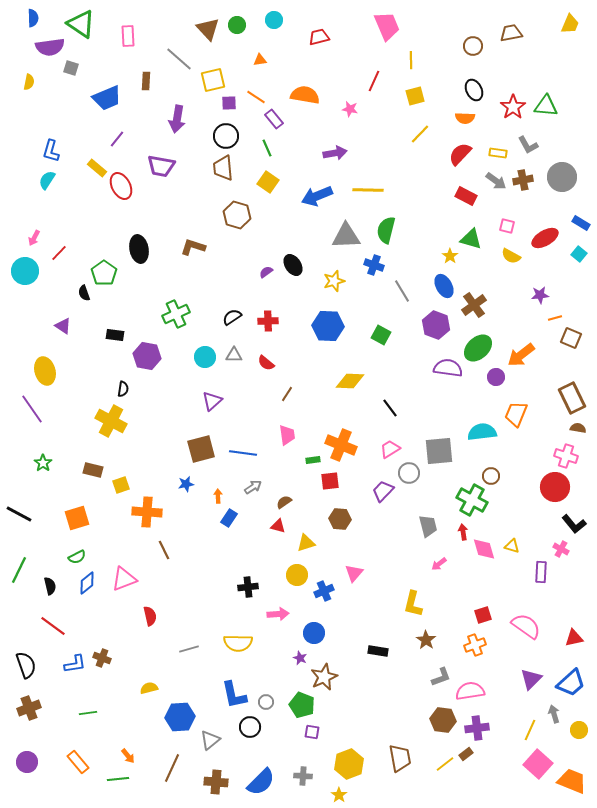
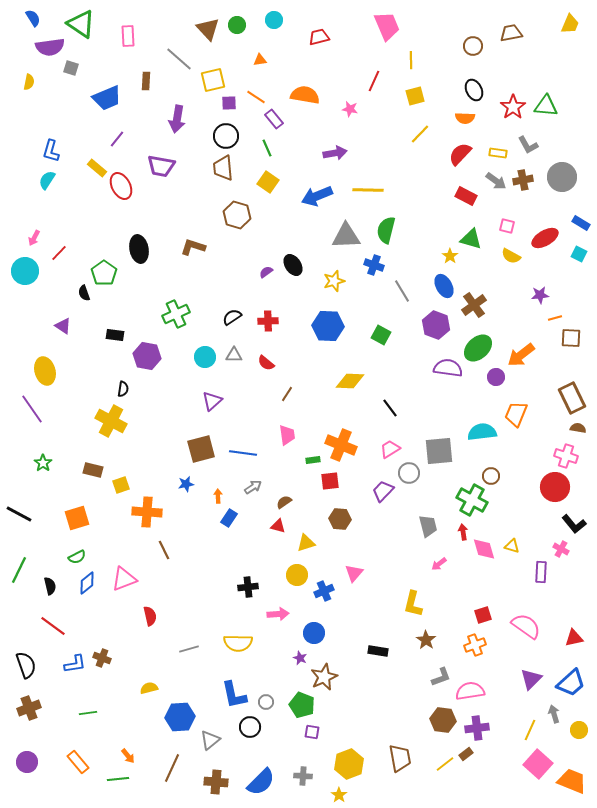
blue semicircle at (33, 18): rotated 30 degrees counterclockwise
cyan square at (579, 254): rotated 14 degrees counterclockwise
brown square at (571, 338): rotated 20 degrees counterclockwise
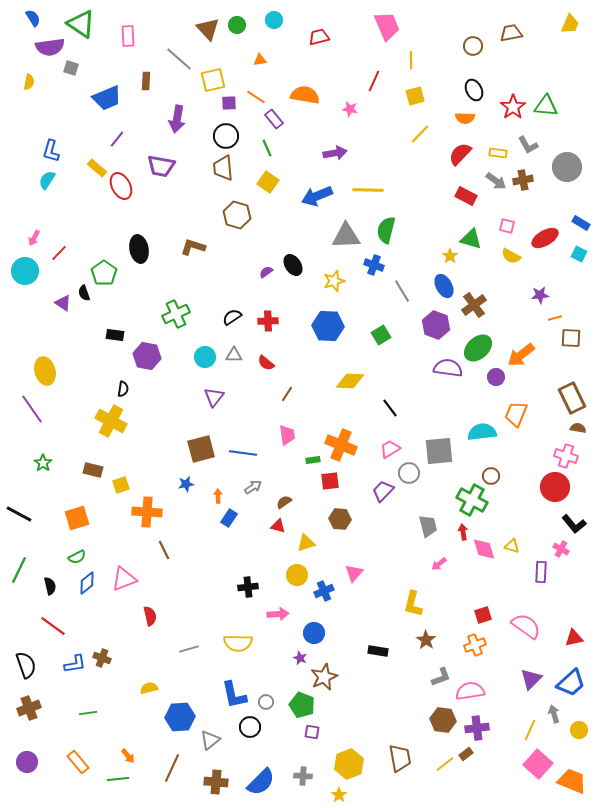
gray circle at (562, 177): moved 5 px right, 10 px up
purple triangle at (63, 326): moved 23 px up
green square at (381, 335): rotated 30 degrees clockwise
purple triangle at (212, 401): moved 2 px right, 4 px up; rotated 10 degrees counterclockwise
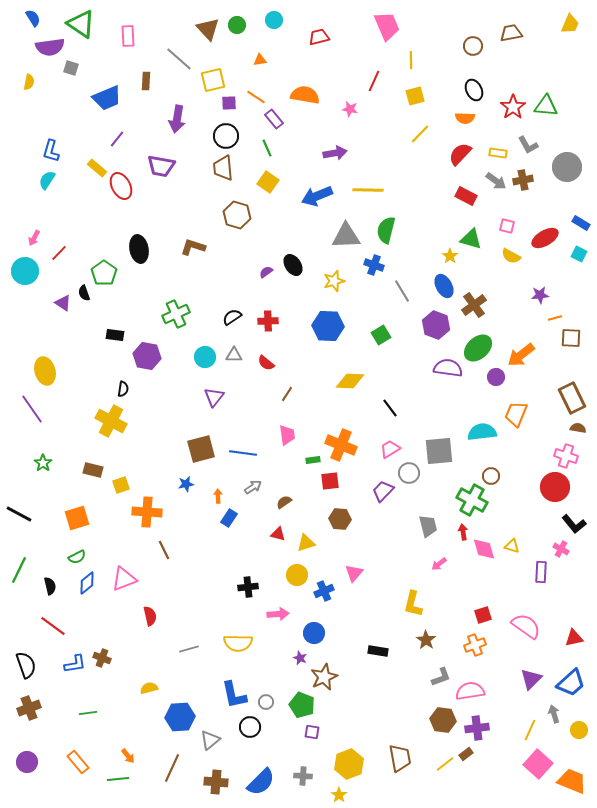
red triangle at (278, 526): moved 8 px down
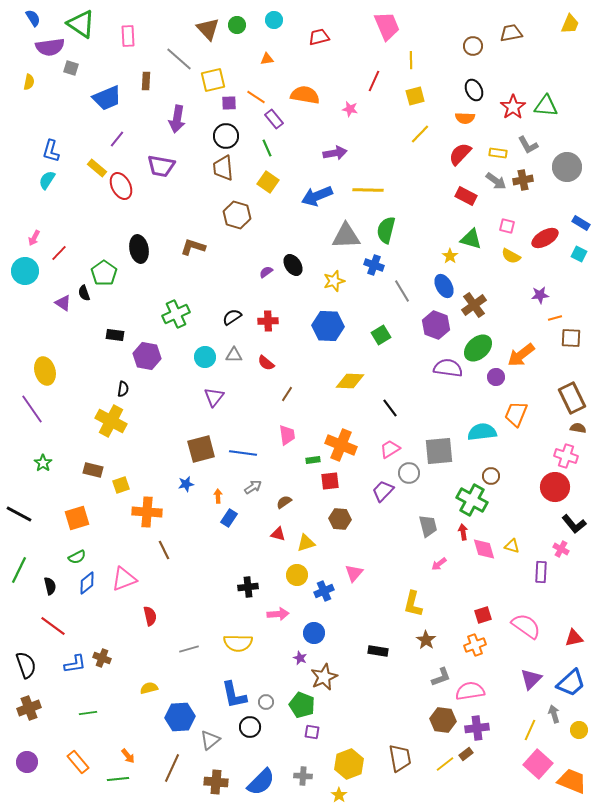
orange triangle at (260, 60): moved 7 px right, 1 px up
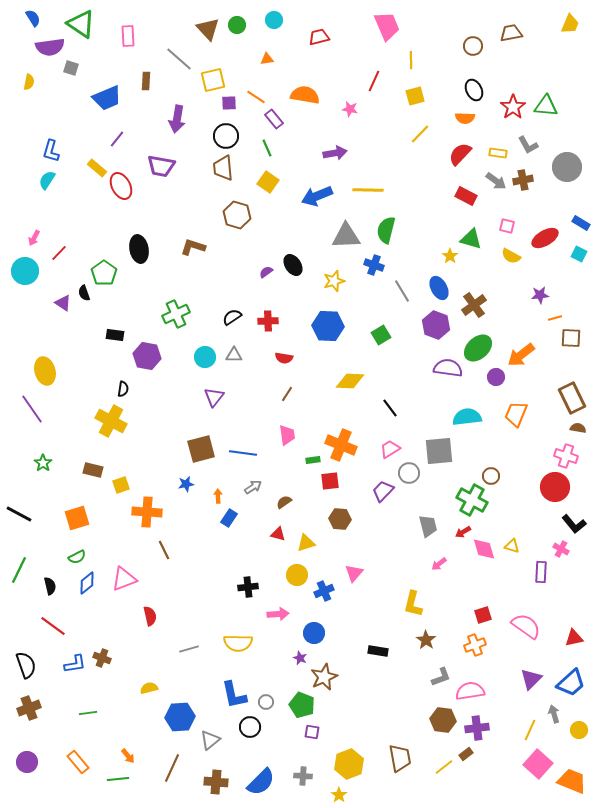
blue ellipse at (444, 286): moved 5 px left, 2 px down
red semicircle at (266, 363): moved 18 px right, 5 px up; rotated 30 degrees counterclockwise
cyan semicircle at (482, 432): moved 15 px left, 15 px up
red arrow at (463, 532): rotated 112 degrees counterclockwise
yellow line at (445, 764): moved 1 px left, 3 px down
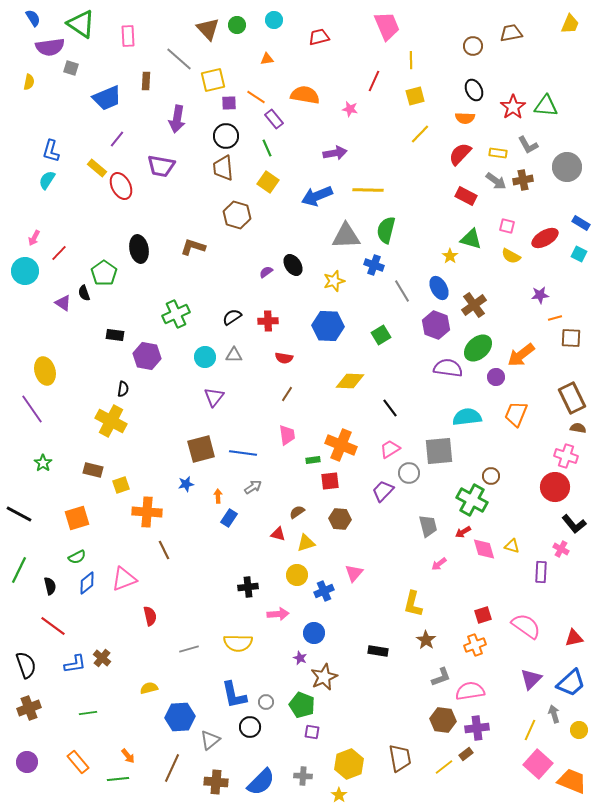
brown semicircle at (284, 502): moved 13 px right, 10 px down
brown cross at (102, 658): rotated 18 degrees clockwise
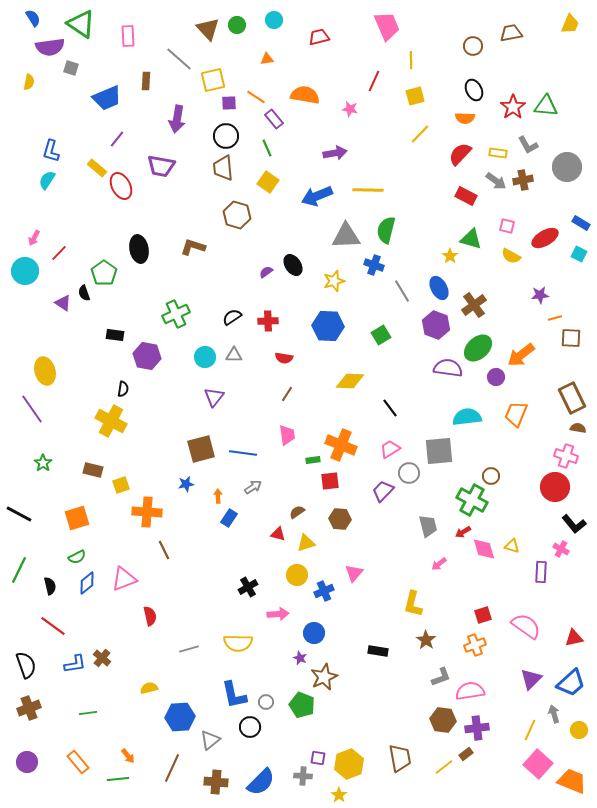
black cross at (248, 587): rotated 24 degrees counterclockwise
purple square at (312, 732): moved 6 px right, 26 px down
